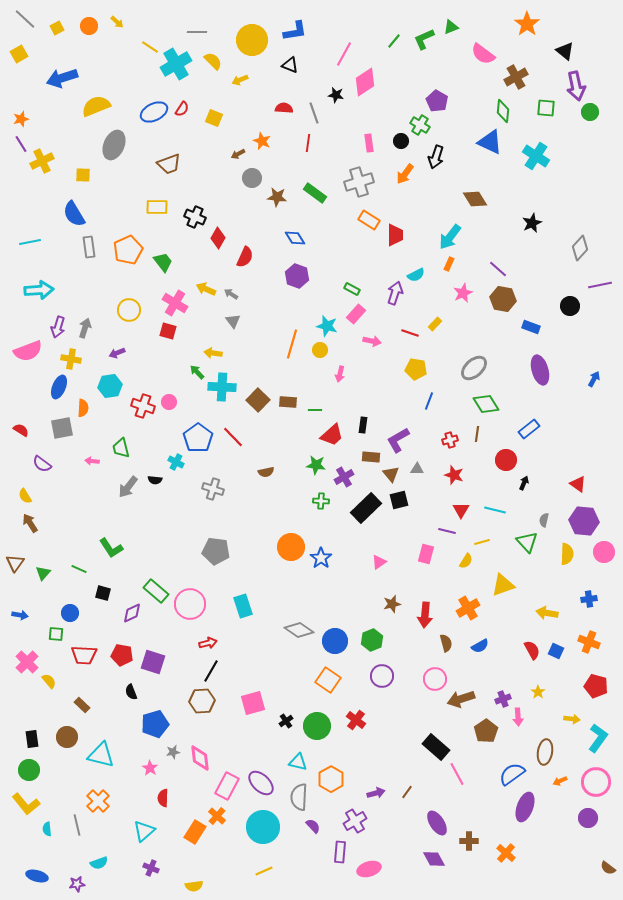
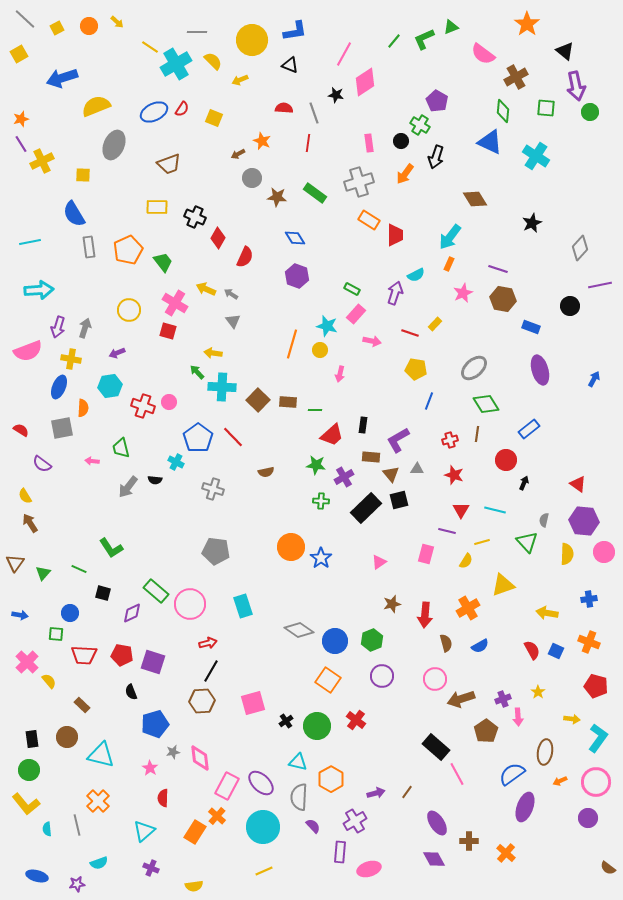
purple line at (498, 269): rotated 24 degrees counterclockwise
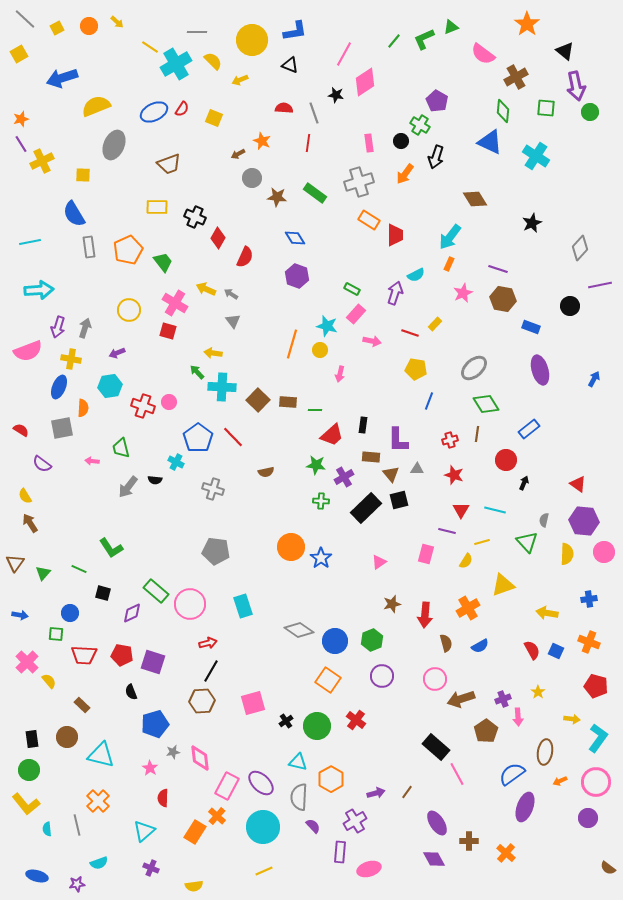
purple L-shape at (398, 440): rotated 60 degrees counterclockwise
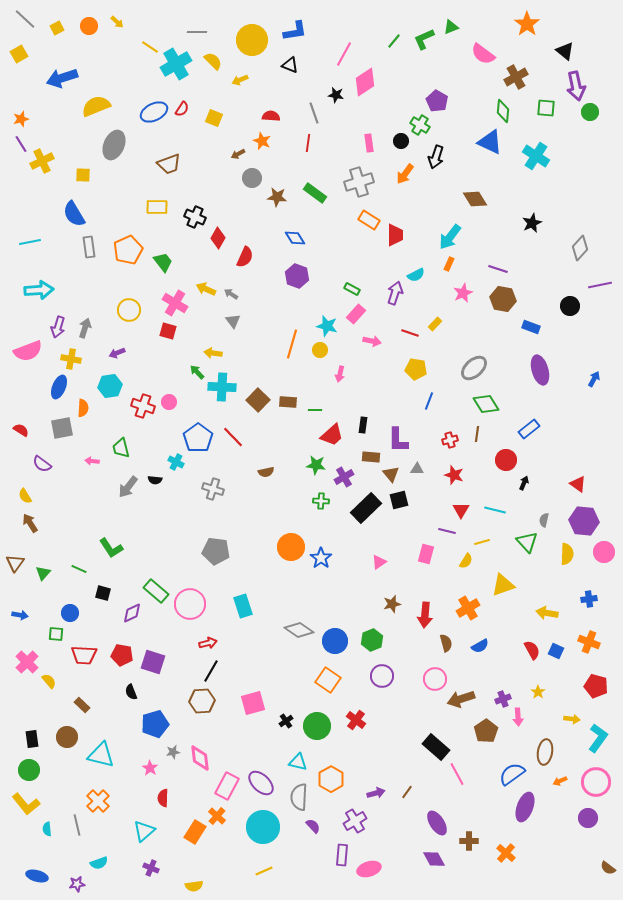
red semicircle at (284, 108): moved 13 px left, 8 px down
purple rectangle at (340, 852): moved 2 px right, 3 px down
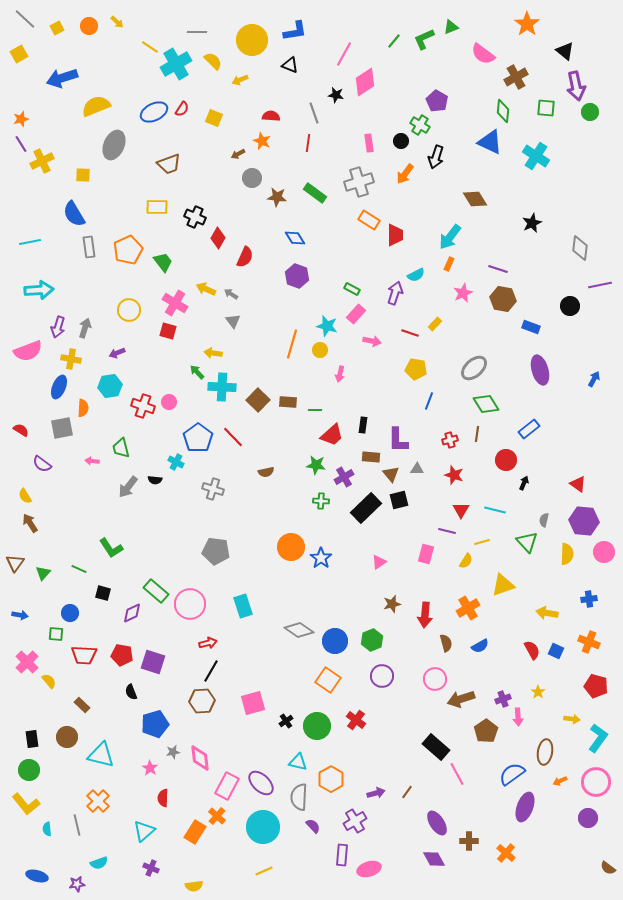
gray diamond at (580, 248): rotated 35 degrees counterclockwise
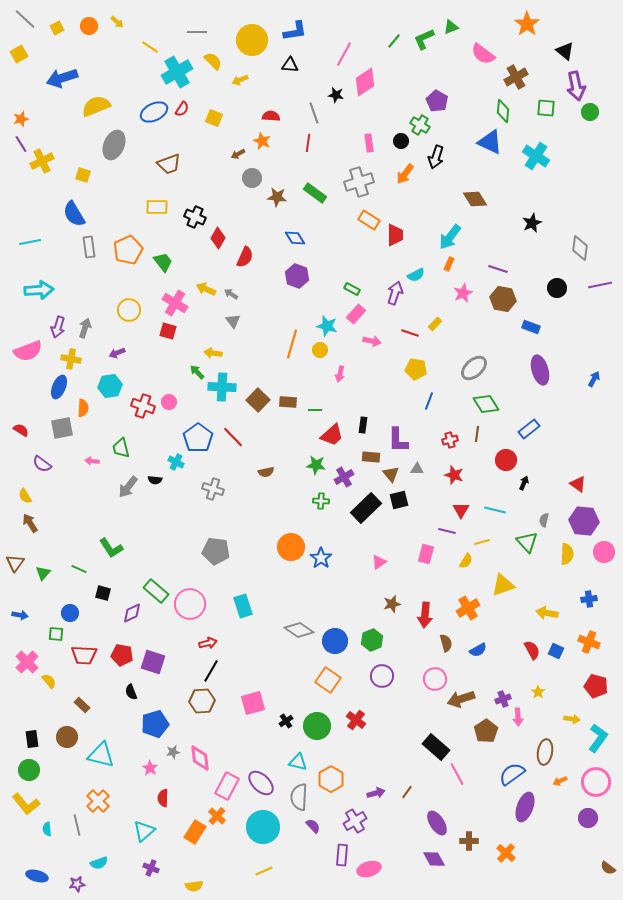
cyan cross at (176, 64): moved 1 px right, 8 px down
black triangle at (290, 65): rotated 18 degrees counterclockwise
yellow square at (83, 175): rotated 14 degrees clockwise
black circle at (570, 306): moved 13 px left, 18 px up
blue semicircle at (480, 646): moved 2 px left, 4 px down
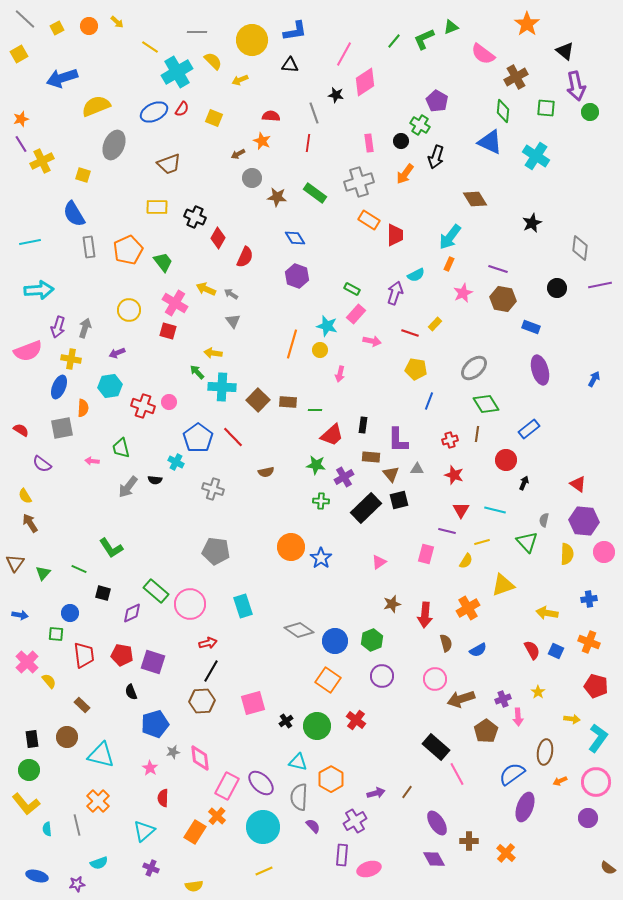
red trapezoid at (84, 655): rotated 100 degrees counterclockwise
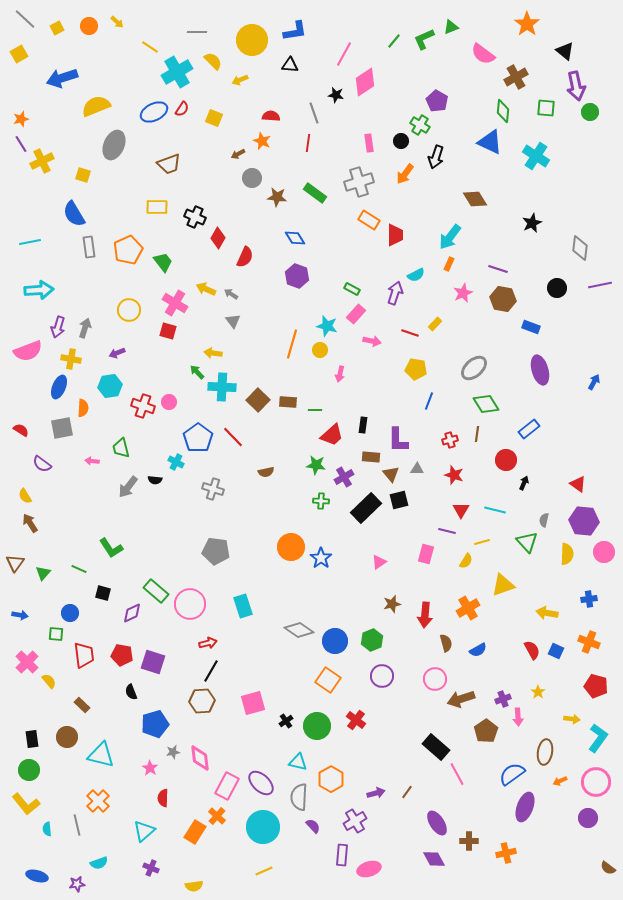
blue arrow at (594, 379): moved 3 px down
orange cross at (506, 853): rotated 36 degrees clockwise
